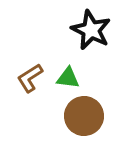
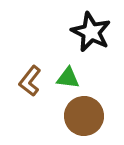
black star: moved 2 px down
brown L-shape: moved 3 px down; rotated 20 degrees counterclockwise
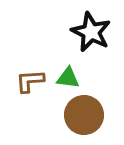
brown L-shape: rotated 48 degrees clockwise
brown circle: moved 1 px up
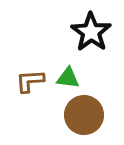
black star: rotated 9 degrees clockwise
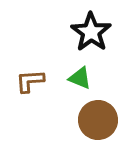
green triangle: moved 12 px right; rotated 15 degrees clockwise
brown circle: moved 14 px right, 5 px down
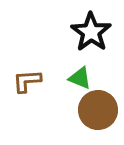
brown L-shape: moved 3 px left
brown circle: moved 10 px up
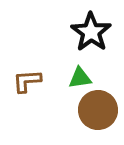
green triangle: rotated 30 degrees counterclockwise
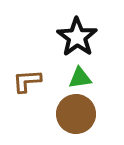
black star: moved 14 px left, 5 px down
brown circle: moved 22 px left, 4 px down
